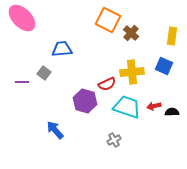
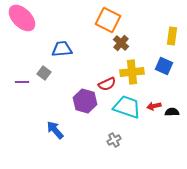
brown cross: moved 10 px left, 10 px down
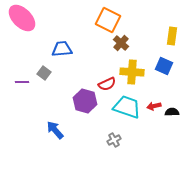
yellow cross: rotated 10 degrees clockwise
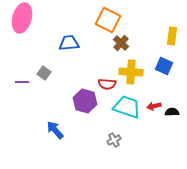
pink ellipse: rotated 60 degrees clockwise
blue trapezoid: moved 7 px right, 6 px up
yellow cross: moved 1 px left
red semicircle: rotated 30 degrees clockwise
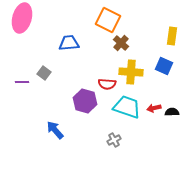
red arrow: moved 2 px down
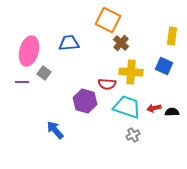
pink ellipse: moved 7 px right, 33 px down
gray cross: moved 19 px right, 5 px up
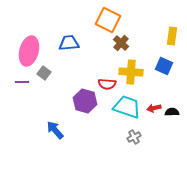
gray cross: moved 1 px right, 2 px down
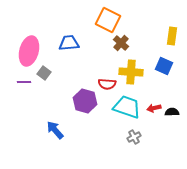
purple line: moved 2 px right
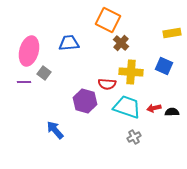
yellow rectangle: moved 3 px up; rotated 72 degrees clockwise
